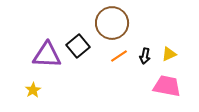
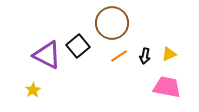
purple triangle: rotated 24 degrees clockwise
pink trapezoid: moved 1 px down
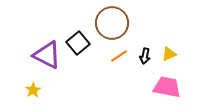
black square: moved 3 px up
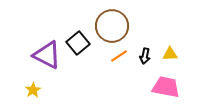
brown circle: moved 3 px down
yellow triangle: moved 1 px right; rotated 21 degrees clockwise
pink trapezoid: moved 1 px left
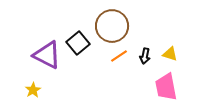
yellow triangle: rotated 21 degrees clockwise
pink trapezoid: rotated 112 degrees counterclockwise
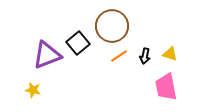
purple triangle: rotated 48 degrees counterclockwise
yellow star: rotated 28 degrees counterclockwise
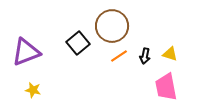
purple triangle: moved 21 px left, 3 px up
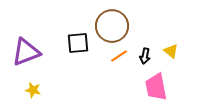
black square: rotated 35 degrees clockwise
yellow triangle: moved 1 px right, 3 px up; rotated 21 degrees clockwise
pink trapezoid: moved 10 px left
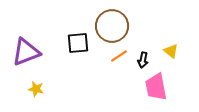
black arrow: moved 2 px left, 4 px down
yellow star: moved 3 px right, 1 px up
